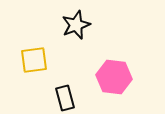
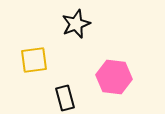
black star: moved 1 px up
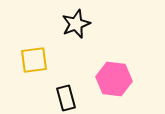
pink hexagon: moved 2 px down
black rectangle: moved 1 px right
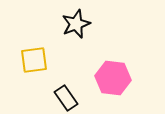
pink hexagon: moved 1 px left, 1 px up
black rectangle: rotated 20 degrees counterclockwise
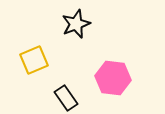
yellow square: rotated 16 degrees counterclockwise
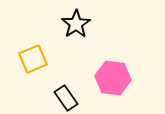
black star: rotated 12 degrees counterclockwise
yellow square: moved 1 px left, 1 px up
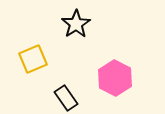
pink hexagon: moved 2 px right; rotated 20 degrees clockwise
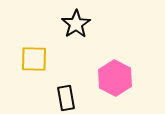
yellow square: moved 1 px right; rotated 24 degrees clockwise
black rectangle: rotated 25 degrees clockwise
